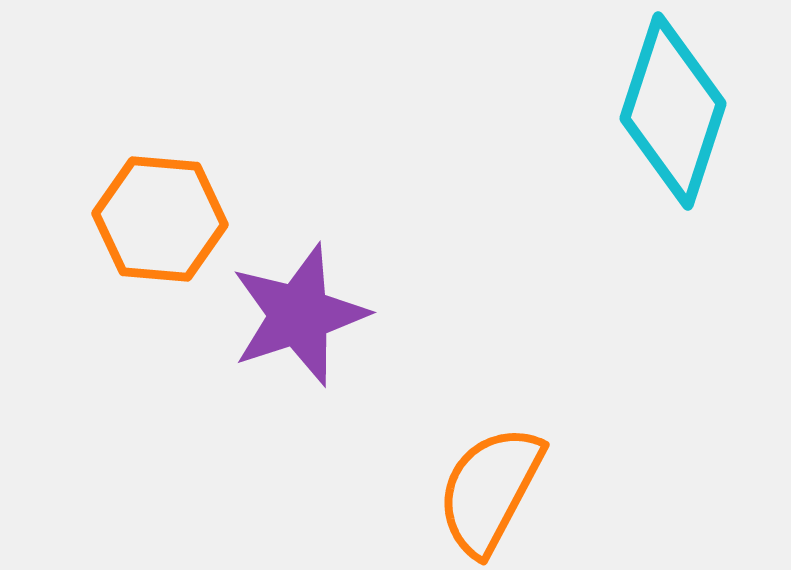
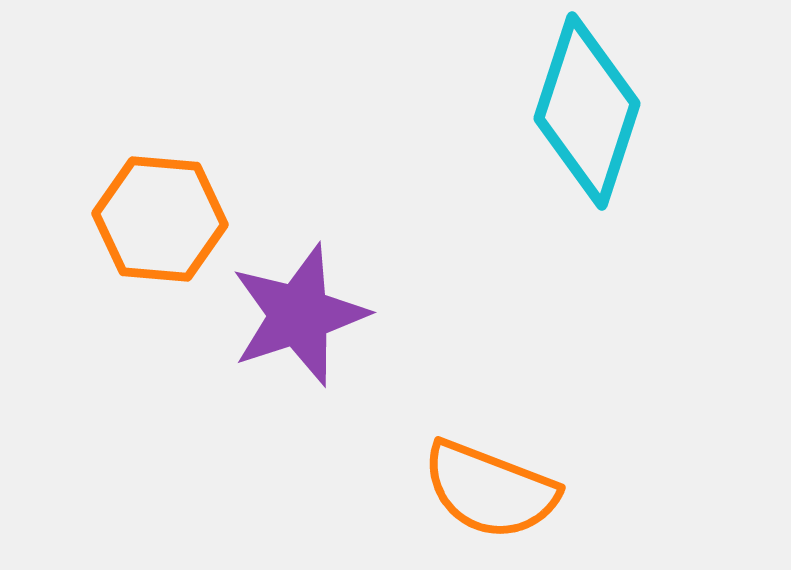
cyan diamond: moved 86 px left
orange semicircle: rotated 97 degrees counterclockwise
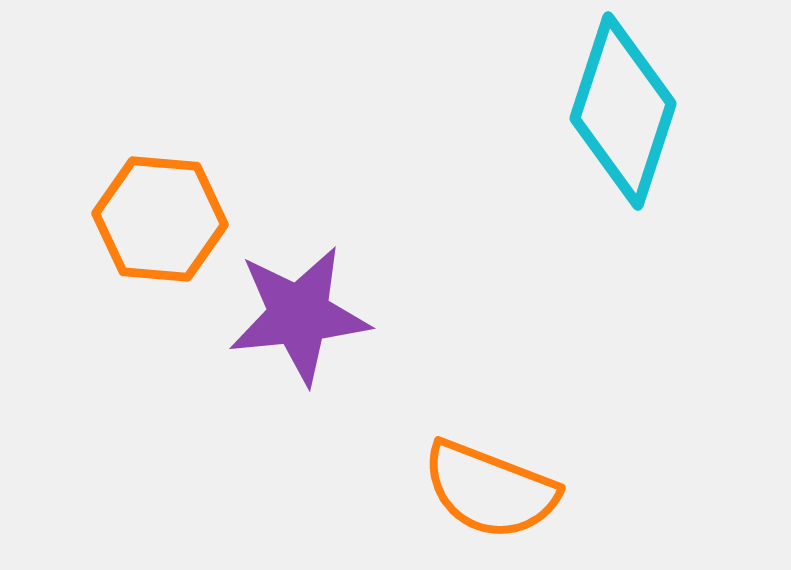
cyan diamond: moved 36 px right
purple star: rotated 12 degrees clockwise
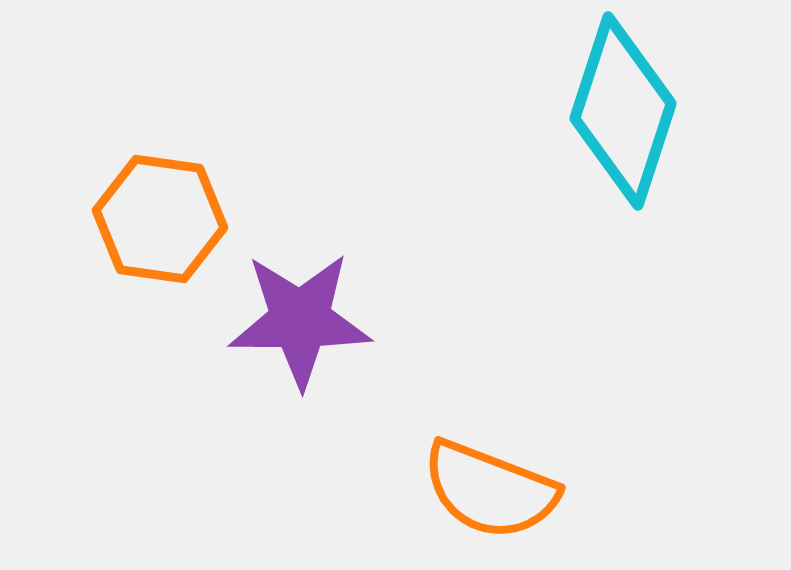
orange hexagon: rotated 3 degrees clockwise
purple star: moved 1 px right, 5 px down; rotated 6 degrees clockwise
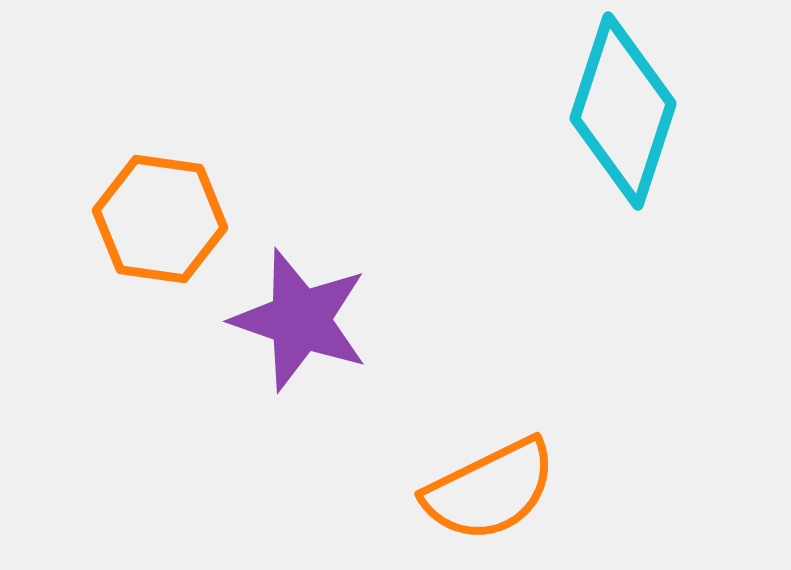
purple star: rotated 19 degrees clockwise
orange semicircle: rotated 47 degrees counterclockwise
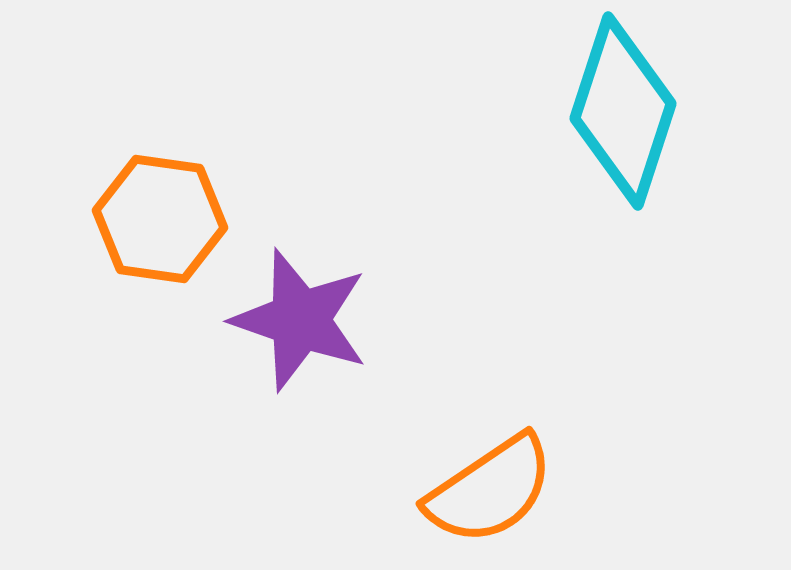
orange semicircle: rotated 8 degrees counterclockwise
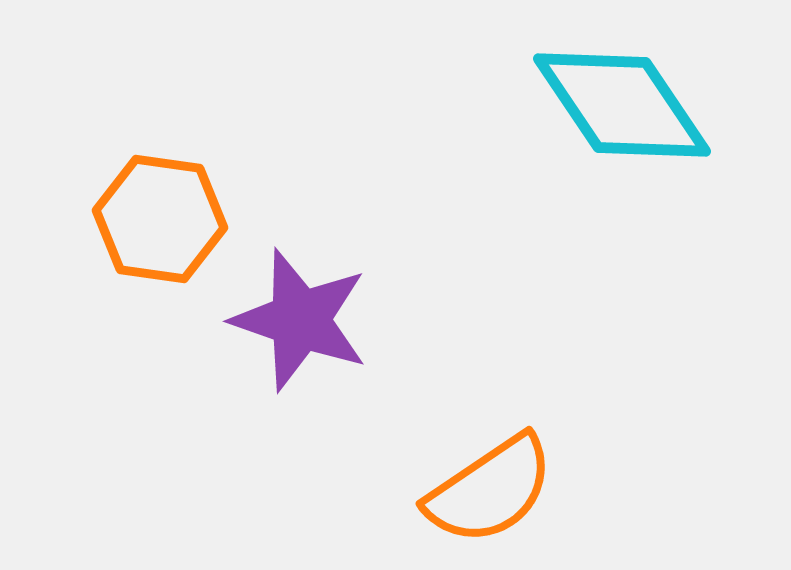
cyan diamond: moved 1 px left, 6 px up; rotated 52 degrees counterclockwise
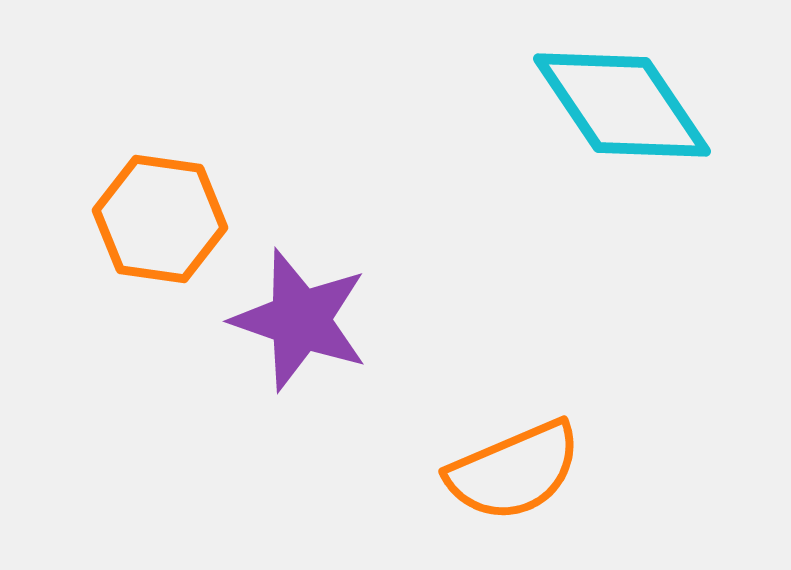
orange semicircle: moved 24 px right, 19 px up; rotated 11 degrees clockwise
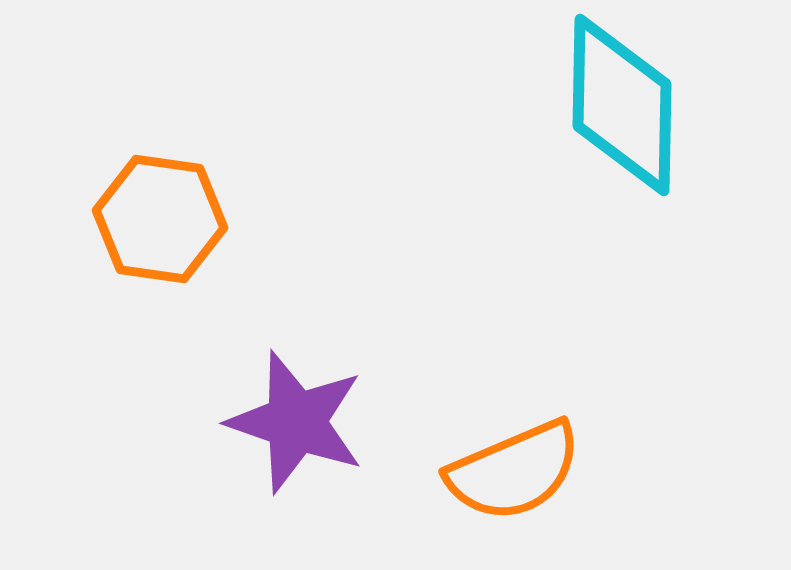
cyan diamond: rotated 35 degrees clockwise
purple star: moved 4 px left, 102 px down
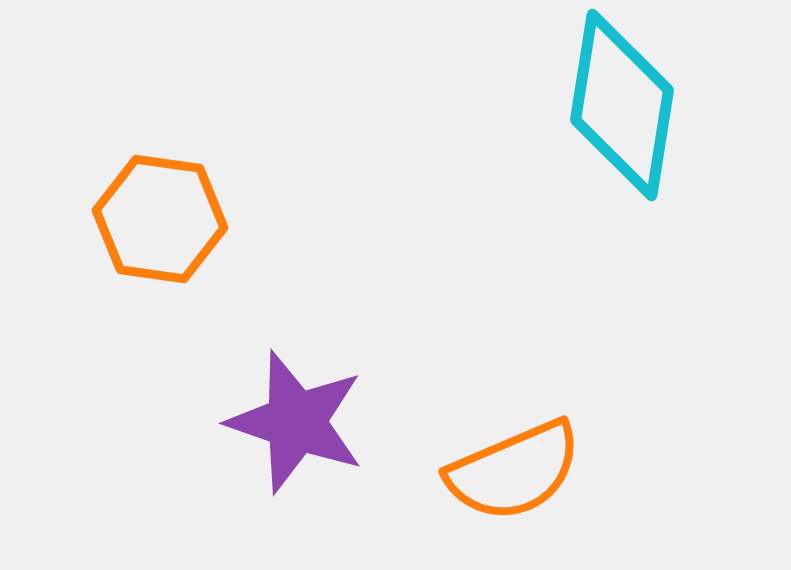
cyan diamond: rotated 8 degrees clockwise
